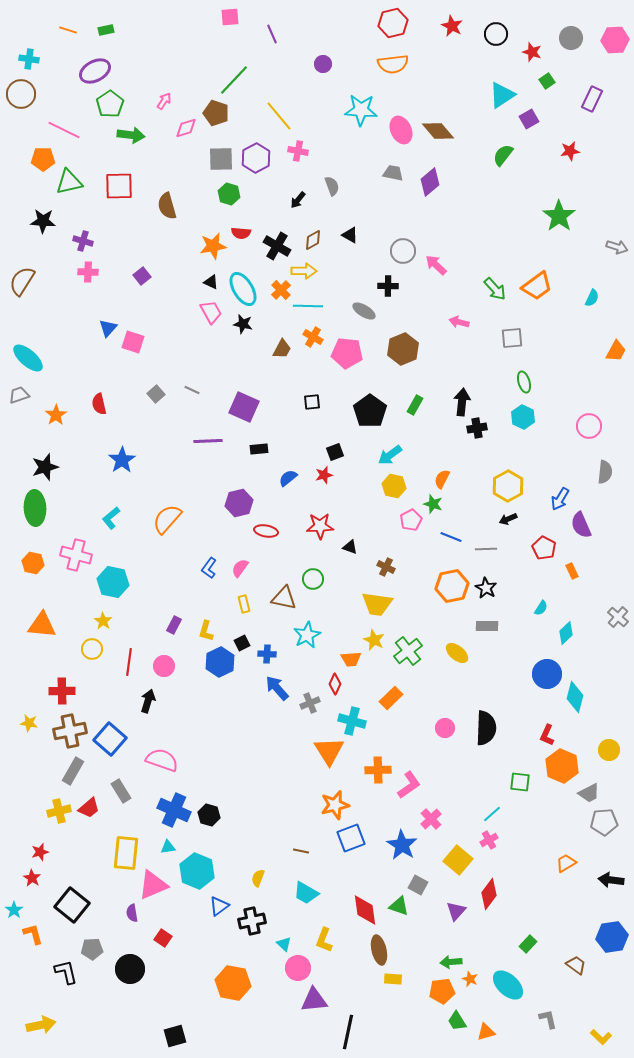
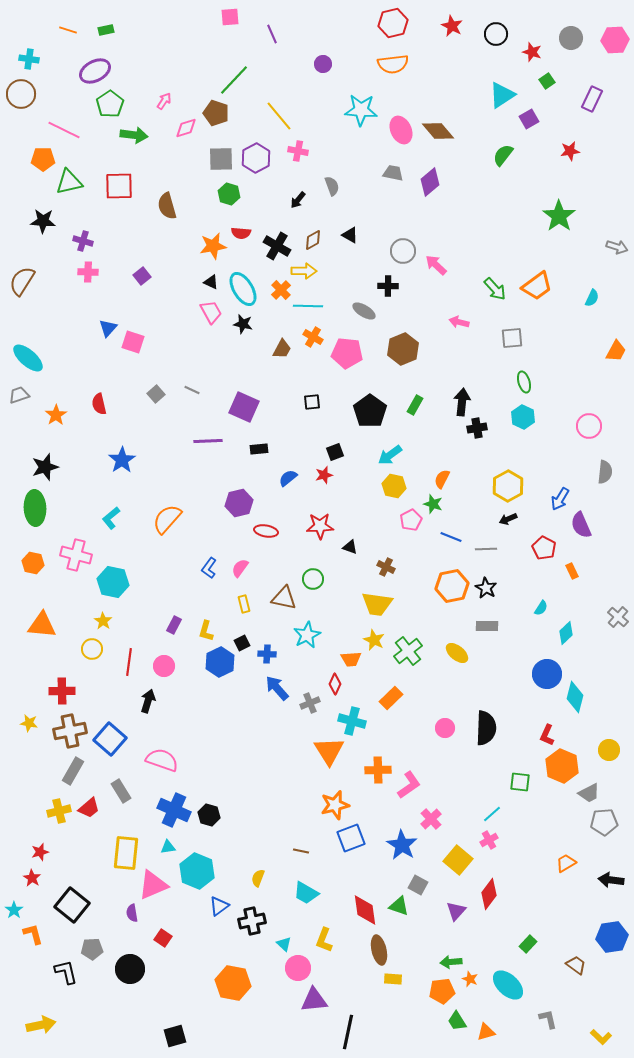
green arrow at (131, 135): moved 3 px right
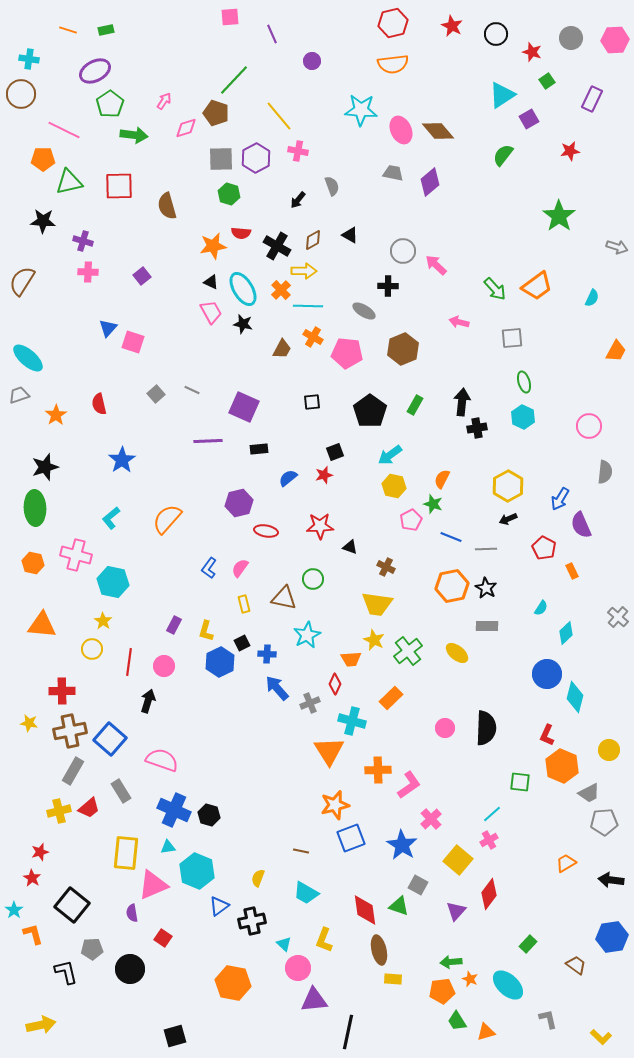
purple circle at (323, 64): moved 11 px left, 3 px up
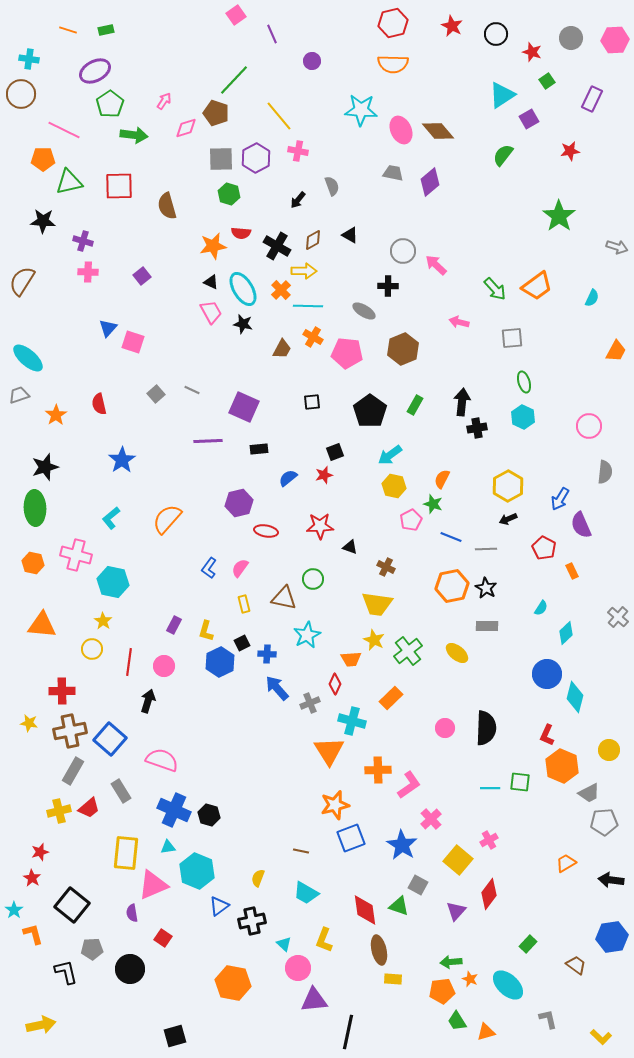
pink square at (230, 17): moved 6 px right, 2 px up; rotated 30 degrees counterclockwise
orange semicircle at (393, 64): rotated 8 degrees clockwise
cyan line at (492, 814): moved 2 px left, 26 px up; rotated 42 degrees clockwise
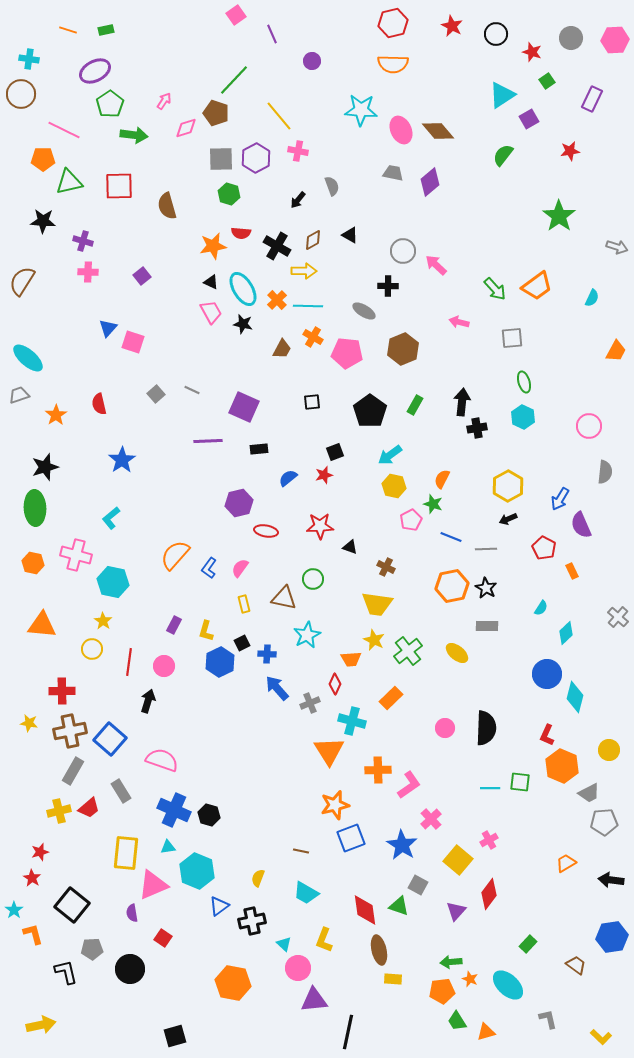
orange cross at (281, 290): moved 4 px left, 10 px down
orange semicircle at (167, 519): moved 8 px right, 36 px down
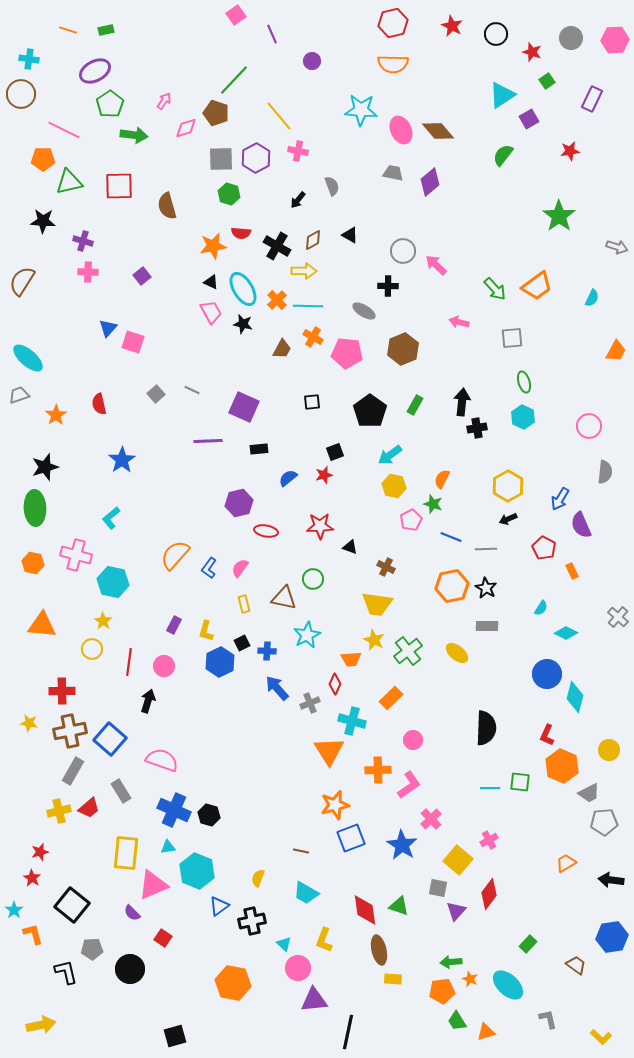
cyan diamond at (566, 633): rotated 70 degrees clockwise
blue cross at (267, 654): moved 3 px up
pink circle at (445, 728): moved 32 px left, 12 px down
gray square at (418, 885): moved 20 px right, 3 px down; rotated 18 degrees counterclockwise
purple semicircle at (132, 913): rotated 36 degrees counterclockwise
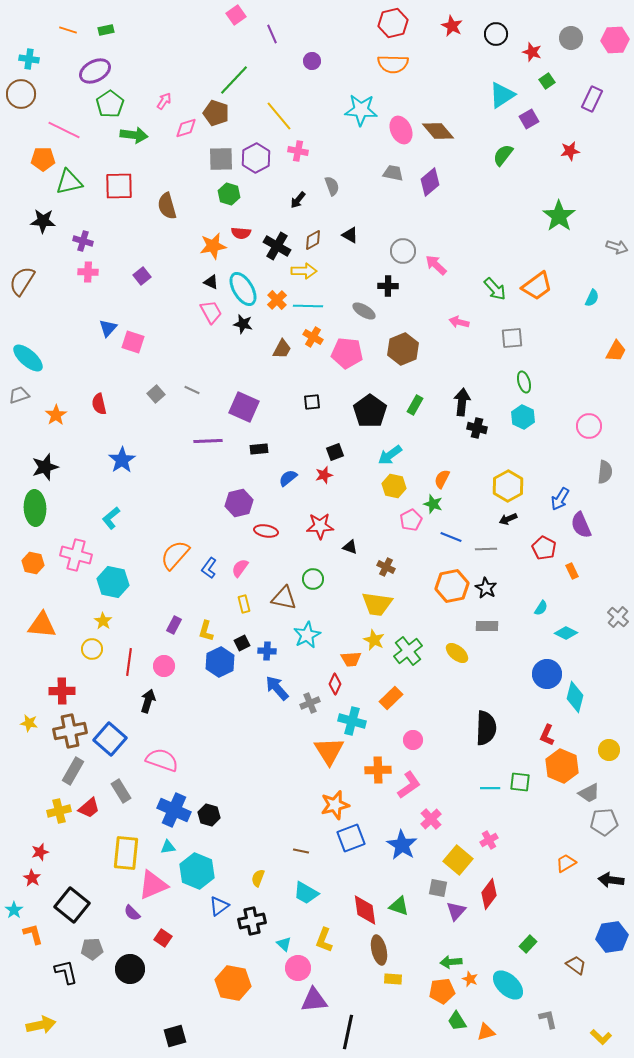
black cross at (477, 428): rotated 24 degrees clockwise
